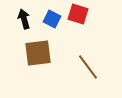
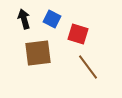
red square: moved 20 px down
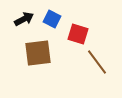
black arrow: rotated 78 degrees clockwise
brown line: moved 9 px right, 5 px up
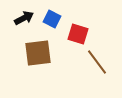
black arrow: moved 1 px up
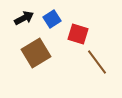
blue square: rotated 30 degrees clockwise
brown square: moved 2 px left; rotated 24 degrees counterclockwise
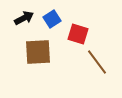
brown square: moved 2 px right, 1 px up; rotated 28 degrees clockwise
